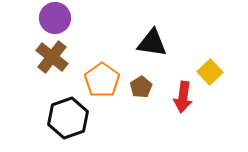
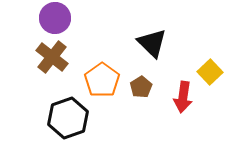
black triangle: rotated 36 degrees clockwise
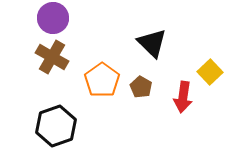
purple circle: moved 2 px left
brown cross: rotated 8 degrees counterclockwise
brown pentagon: rotated 10 degrees counterclockwise
black hexagon: moved 12 px left, 8 px down
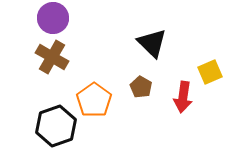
yellow square: rotated 20 degrees clockwise
orange pentagon: moved 8 px left, 20 px down
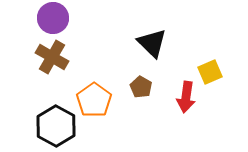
red arrow: moved 3 px right
black hexagon: rotated 12 degrees counterclockwise
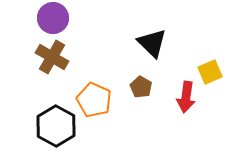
orange pentagon: rotated 12 degrees counterclockwise
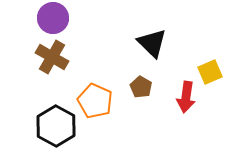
orange pentagon: moved 1 px right, 1 px down
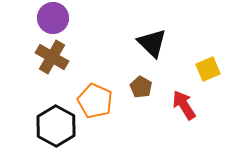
yellow square: moved 2 px left, 3 px up
red arrow: moved 2 px left, 8 px down; rotated 140 degrees clockwise
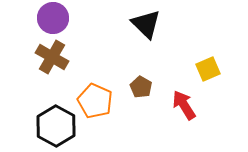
black triangle: moved 6 px left, 19 px up
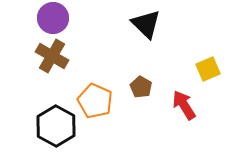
brown cross: moved 1 px up
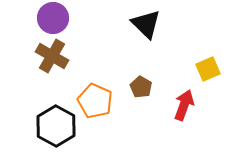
red arrow: rotated 52 degrees clockwise
